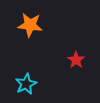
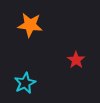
cyan star: moved 1 px left, 1 px up
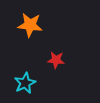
red star: moved 20 px left; rotated 30 degrees counterclockwise
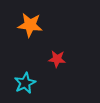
red star: moved 1 px right, 1 px up
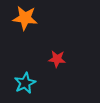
orange star: moved 5 px left, 7 px up
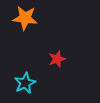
red star: rotated 24 degrees counterclockwise
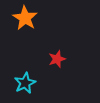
orange star: rotated 25 degrees clockwise
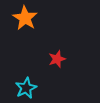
cyan star: moved 1 px right, 5 px down
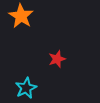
orange star: moved 4 px left, 2 px up
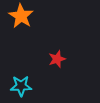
cyan star: moved 5 px left, 2 px up; rotated 25 degrees clockwise
